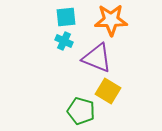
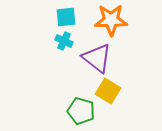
purple triangle: rotated 16 degrees clockwise
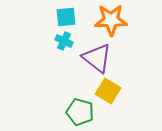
green pentagon: moved 1 px left, 1 px down
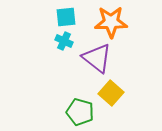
orange star: moved 2 px down
yellow square: moved 3 px right, 2 px down; rotated 10 degrees clockwise
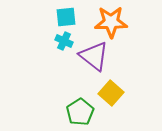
purple triangle: moved 3 px left, 2 px up
green pentagon: rotated 24 degrees clockwise
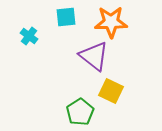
cyan cross: moved 35 px left, 5 px up; rotated 12 degrees clockwise
yellow square: moved 2 px up; rotated 15 degrees counterclockwise
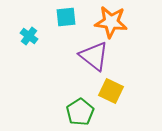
orange star: rotated 8 degrees clockwise
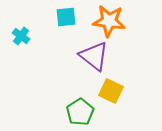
orange star: moved 2 px left, 1 px up
cyan cross: moved 8 px left
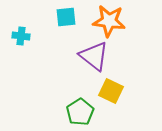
cyan cross: rotated 30 degrees counterclockwise
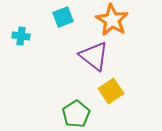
cyan square: moved 3 px left; rotated 15 degrees counterclockwise
orange star: moved 3 px right, 1 px up; rotated 24 degrees clockwise
yellow square: rotated 30 degrees clockwise
green pentagon: moved 4 px left, 2 px down
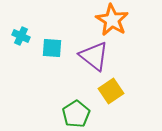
cyan square: moved 11 px left, 31 px down; rotated 25 degrees clockwise
cyan cross: rotated 18 degrees clockwise
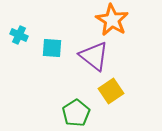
cyan cross: moved 2 px left, 1 px up
green pentagon: moved 1 px up
